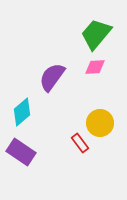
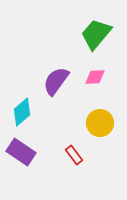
pink diamond: moved 10 px down
purple semicircle: moved 4 px right, 4 px down
red rectangle: moved 6 px left, 12 px down
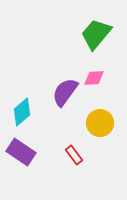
pink diamond: moved 1 px left, 1 px down
purple semicircle: moved 9 px right, 11 px down
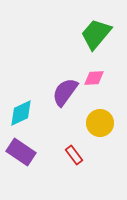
cyan diamond: moved 1 px left, 1 px down; rotated 16 degrees clockwise
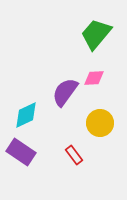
cyan diamond: moved 5 px right, 2 px down
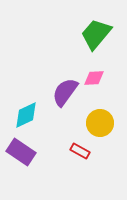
red rectangle: moved 6 px right, 4 px up; rotated 24 degrees counterclockwise
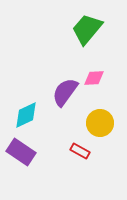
green trapezoid: moved 9 px left, 5 px up
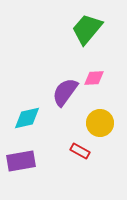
cyan diamond: moved 1 px right, 3 px down; rotated 12 degrees clockwise
purple rectangle: moved 9 px down; rotated 44 degrees counterclockwise
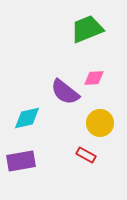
green trapezoid: rotated 28 degrees clockwise
purple semicircle: rotated 88 degrees counterclockwise
red rectangle: moved 6 px right, 4 px down
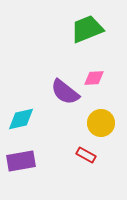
cyan diamond: moved 6 px left, 1 px down
yellow circle: moved 1 px right
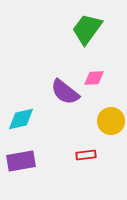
green trapezoid: rotated 32 degrees counterclockwise
yellow circle: moved 10 px right, 2 px up
red rectangle: rotated 36 degrees counterclockwise
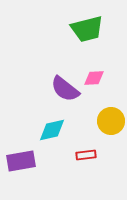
green trapezoid: rotated 140 degrees counterclockwise
purple semicircle: moved 3 px up
cyan diamond: moved 31 px right, 11 px down
